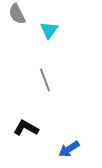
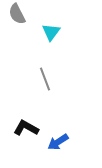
cyan triangle: moved 2 px right, 2 px down
gray line: moved 1 px up
blue arrow: moved 11 px left, 7 px up
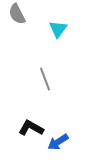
cyan triangle: moved 7 px right, 3 px up
black L-shape: moved 5 px right
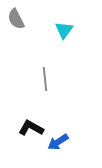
gray semicircle: moved 1 px left, 5 px down
cyan triangle: moved 6 px right, 1 px down
gray line: rotated 15 degrees clockwise
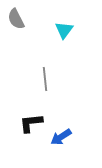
black L-shape: moved 5 px up; rotated 35 degrees counterclockwise
blue arrow: moved 3 px right, 5 px up
